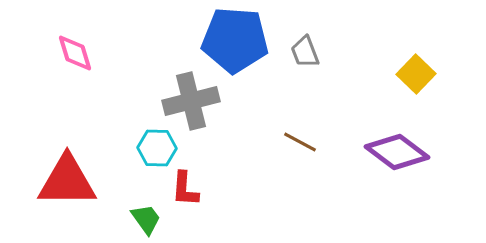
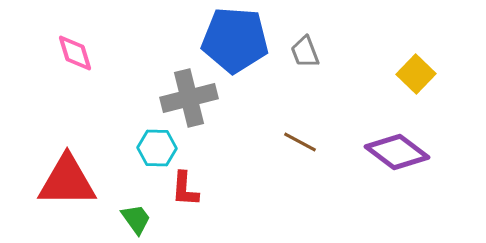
gray cross: moved 2 px left, 3 px up
green trapezoid: moved 10 px left
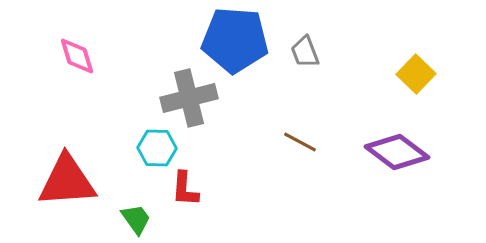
pink diamond: moved 2 px right, 3 px down
red triangle: rotated 4 degrees counterclockwise
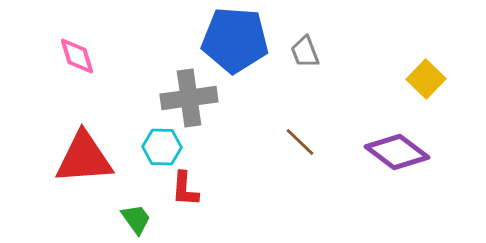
yellow square: moved 10 px right, 5 px down
gray cross: rotated 6 degrees clockwise
brown line: rotated 16 degrees clockwise
cyan hexagon: moved 5 px right, 1 px up
red triangle: moved 17 px right, 23 px up
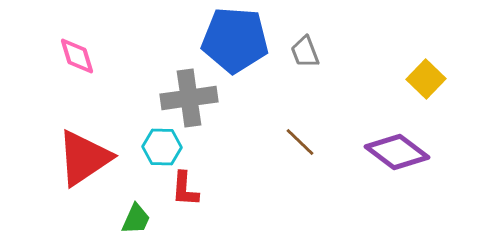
red triangle: rotated 30 degrees counterclockwise
green trapezoid: rotated 60 degrees clockwise
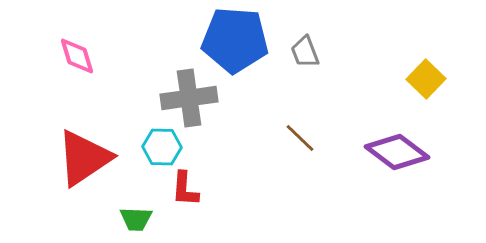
brown line: moved 4 px up
green trapezoid: rotated 68 degrees clockwise
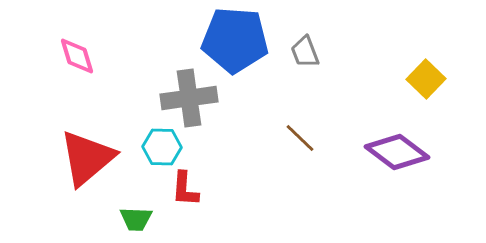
red triangle: moved 3 px right; rotated 6 degrees counterclockwise
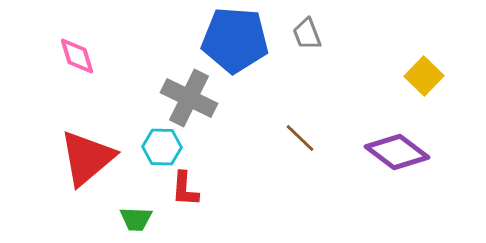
gray trapezoid: moved 2 px right, 18 px up
yellow square: moved 2 px left, 3 px up
gray cross: rotated 34 degrees clockwise
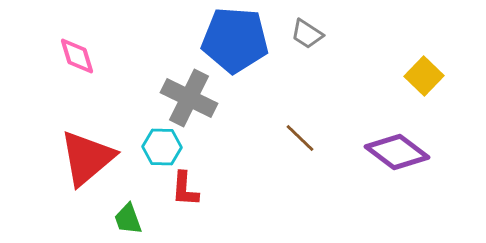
gray trapezoid: rotated 36 degrees counterclockwise
green trapezoid: moved 8 px left; rotated 68 degrees clockwise
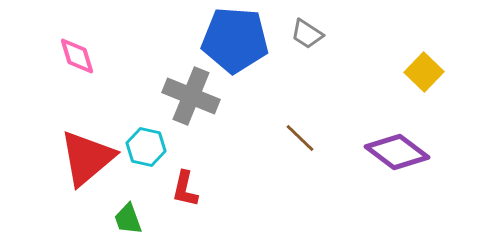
yellow square: moved 4 px up
gray cross: moved 2 px right, 2 px up; rotated 4 degrees counterclockwise
cyan hexagon: moved 16 px left; rotated 12 degrees clockwise
red L-shape: rotated 9 degrees clockwise
